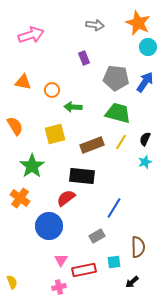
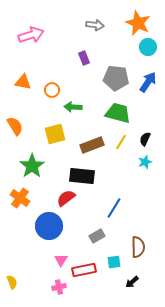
blue arrow: moved 3 px right
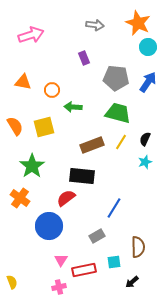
yellow square: moved 11 px left, 7 px up
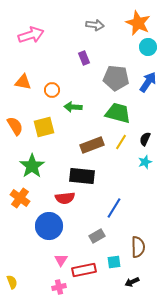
red semicircle: moved 1 px left; rotated 150 degrees counterclockwise
black arrow: rotated 16 degrees clockwise
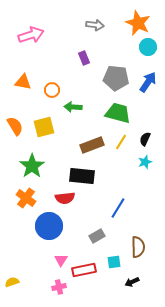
orange cross: moved 6 px right
blue line: moved 4 px right
yellow semicircle: rotated 88 degrees counterclockwise
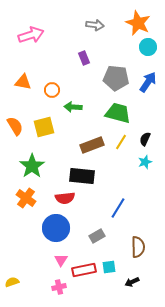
blue circle: moved 7 px right, 2 px down
cyan square: moved 5 px left, 5 px down
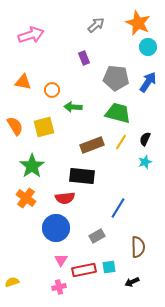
gray arrow: moved 1 px right; rotated 48 degrees counterclockwise
